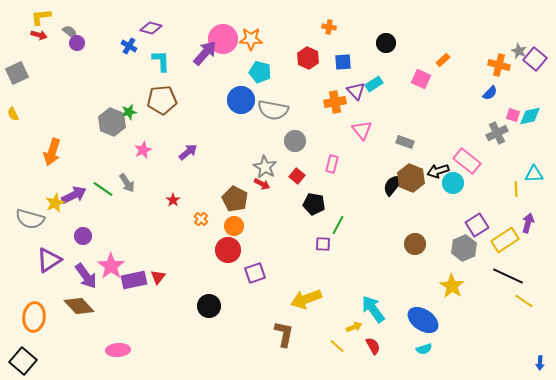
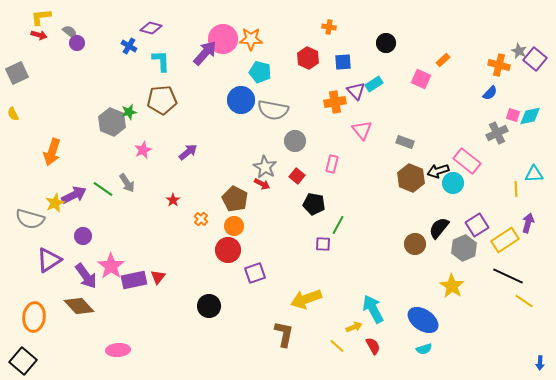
black semicircle at (393, 185): moved 46 px right, 43 px down
cyan arrow at (373, 309): rotated 8 degrees clockwise
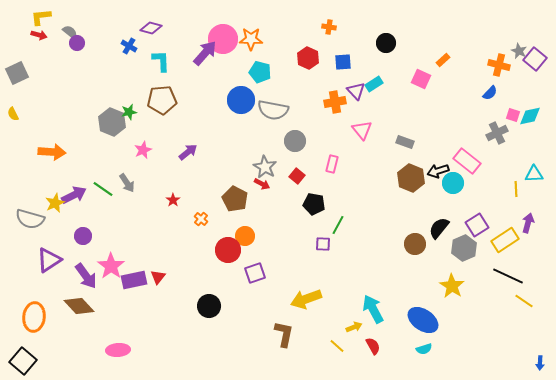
orange arrow at (52, 152): rotated 104 degrees counterclockwise
orange circle at (234, 226): moved 11 px right, 10 px down
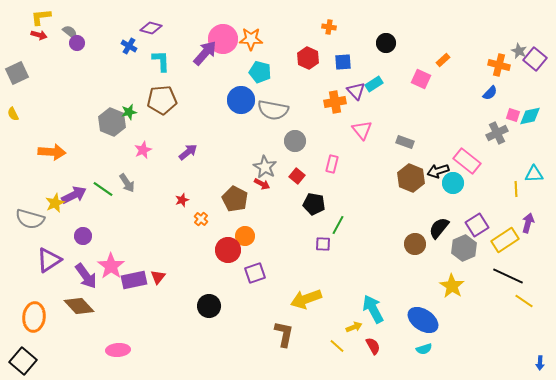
red star at (173, 200): moved 9 px right; rotated 16 degrees clockwise
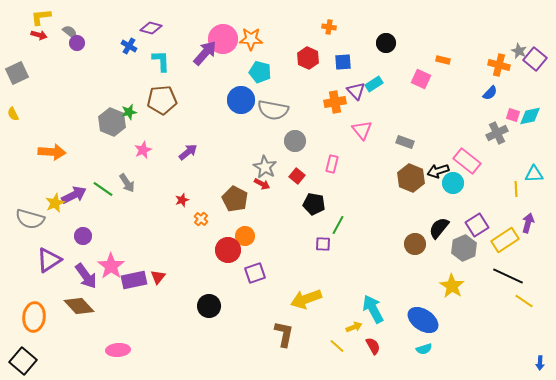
orange rectangle at (443, 60): rotated 56 degrees clockwise
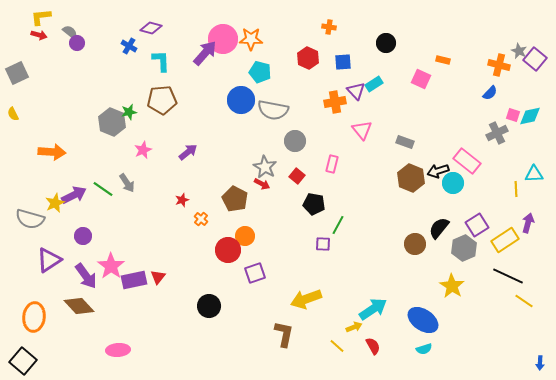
cyan arrow at (373, 309): rotated 84 degrees clockwise
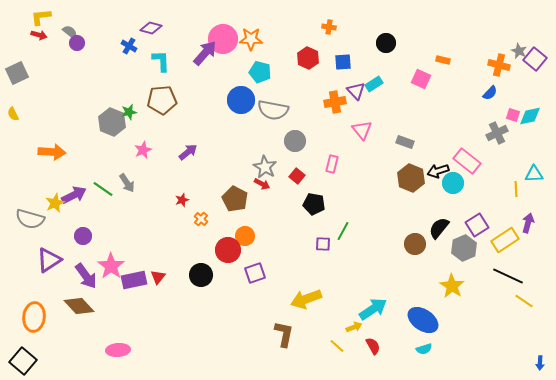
green line at (338, 225): moved 5 px right, 6 px down
black circle at (209, 306): moved 8 px left, 31 px up
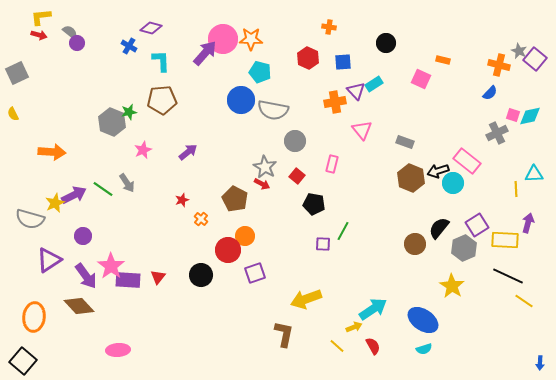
yellow rectangle at (505, 240): rotated 36 degrees clockwise
purple rectangle at (134, 280): moved 6 px left; rotated 15 degrees clockwise
